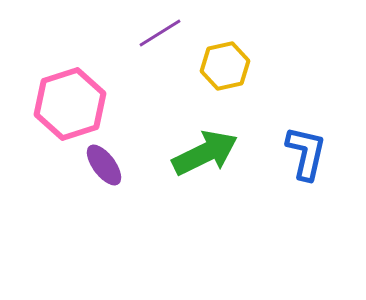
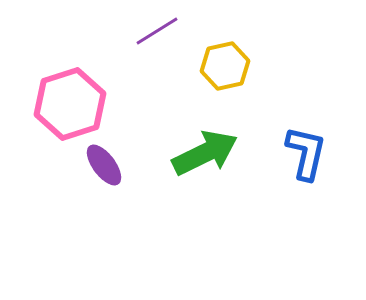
purple line: moved 3 px left, 2 px up
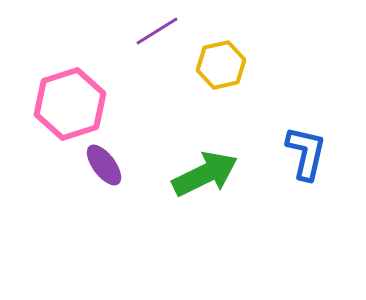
yellow hexagon: moved 4 px left, 1 px up
green arrow: moved 21 px down
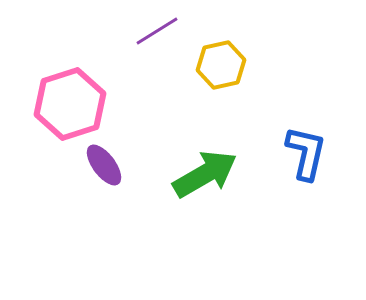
green arrow: rotated 4 degrees counterclockwise
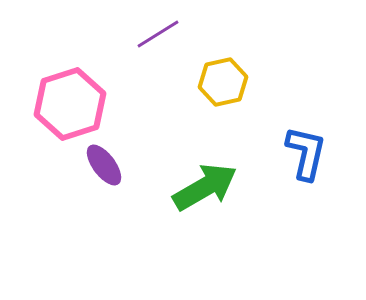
purple line: moved 1 px right, 3 px down
yellow hexagon: moved 2 px right, 17 px down
green arrow: moved 13 px down
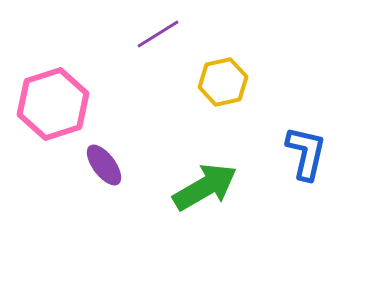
pink hexagon: moved 17 px left
